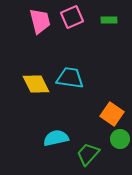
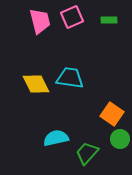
green trapezoid: moved 1 px left, 1 px up
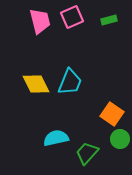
green rectangle: rotated 14 degrees counterclockwise
cyan trapezoid: moved 4 px down; rotated 104 degrees clockwise
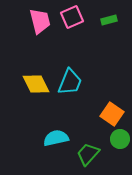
green trapezoid: moved 1 px right, 1 px down
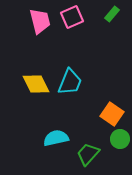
green rectangle: moved 3 px right, 6 px up; rotated 35 degrees counterclockwise
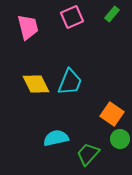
pink trapezoid: moved 12 px left, 6 px down
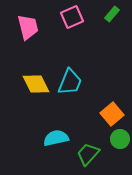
orange square: rotated 15 degrees clockwise
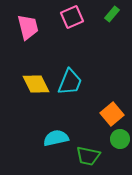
green trapezoid: moved 2 px down; rotated 120 degrees counterclockwise
